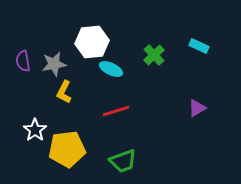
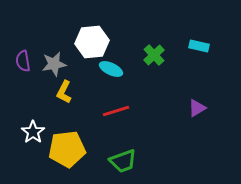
cyan rectangle: rotated 12 degrees counterclockwise
white star: moved 2 px left, 2 px down
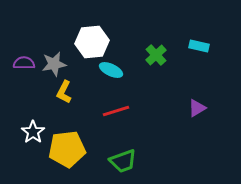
green cross: moved 2 px right
purple semicircle: moved 1 px right, 2 px down; rotated 100 degrees clockwise
cyan ellipse: moved 1 px down
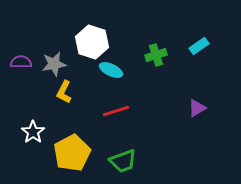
white hexagon: rotated 24 degrees clockwise
cyan rectangle: rotated 48 degrees counterclockwise
green cross: rotated 25 degrees clockwise
purple semicircle: moved 3 px left, 1 px up
yellow pentagon: moved 5 px right, 4 px down; rotated 21 degrees counterclockwise
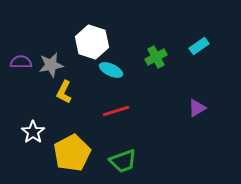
green cross: moved 2 px down; rotated 10 degrees counterclockwise
gray star: moved 3 px left, 1 px down
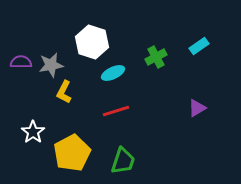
cyan ellipse: moved 2 px right, 3 px down; rotated 50 degrees counterclockwise
green trapezoid: rotated 52 degrees counterclockwise
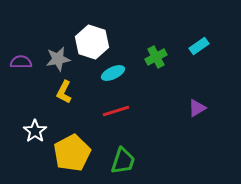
gray star: moved 7 px right, 6 px up
white star: moved 2 px right, 1 px up
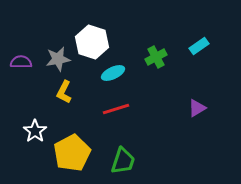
red line: moved 2 px up
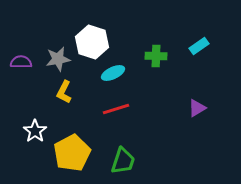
green cross: moved 1 px up; rotated 30 degrees clockwise
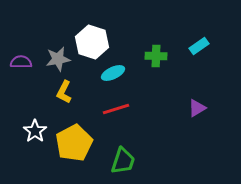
yellow pentagon: moved 2 px right, 10 px up
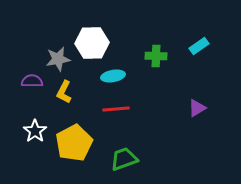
white hexagon: moved 1 px down; rotated 20 degrees counterclockwise
purple semicircle: moved 11 px right, 19 px down
cyan ellipse: moved 3 px down; rotated 15 degrees clockwise
red line: rotated 12 degrees clockwise
green trapezoid: moved 1 px right, 2 px up; rotated 128 degrees counterclockwise
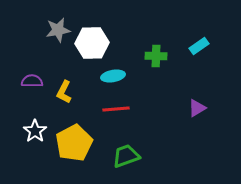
gray star: moved 29 px up
green trapezoid: moved 2 px right, 3 px up
